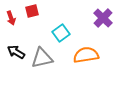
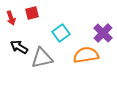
red square: moved 2 px down
purple cross: moved 15 px down
black arrow: moved 3 px right, 5 px up
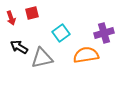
purple cross: moved 1 px right; rotated 30 degrees clockwise
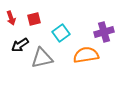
red square: moved 2 px right, 6 px down
purple cross: moved 1 px up
black arrow: moved 1 px right, 2 px up; rotated 66 degrees counterclockwise
